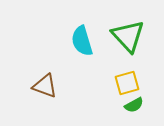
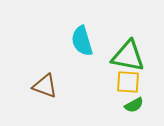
green triangle: moved 20 px down; rotated 36 degrees counterclockwise
yellow square: moved 1 px right, 1 px up; rotated 20 degrees clockwise
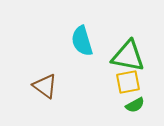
yellow square: rotated 15 degrees counterclockwise
brown triangle: rotated 16 degrees clockwise
green semicircle: moved 1 px right
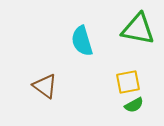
green triangle: moved 10 px right, 27 px up
green semicircle: moved 1 px left
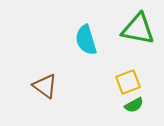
cyan semicircle: moved 4 px right, 1 px up
yellow square: rotated 10 degrees counterclockwise
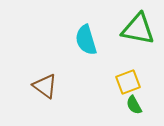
green semicircle: rotated 90 degrees clockwise
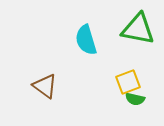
green semicircle: moved 1 px right, 6 px up; rotated 48 degrees counterclockwise
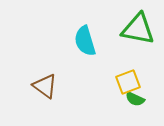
cyan semicircle: moved 1 px left, 1 px down
green semicircle: rotated 12 degrees clockwise
